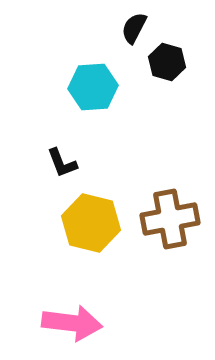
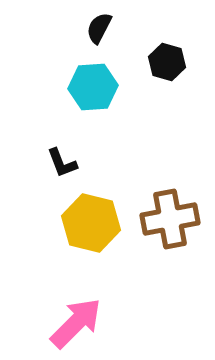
black semicircle: moved 35 px left
pink arrow: moved 4 px right; rotated 52 degrees counterclockwise
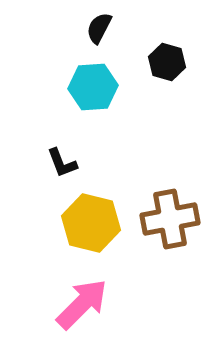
pink arrow: moved 6 px right, 19 px up
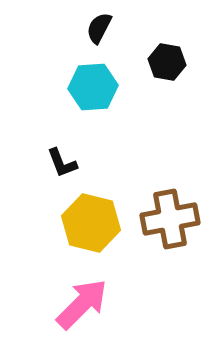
black hexagon: rotated 6 degrees counterclockwise
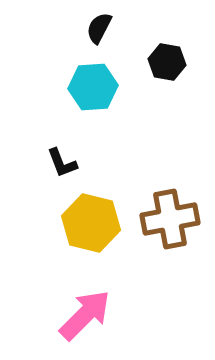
pink arrow: moved 3 px right, 11 px down
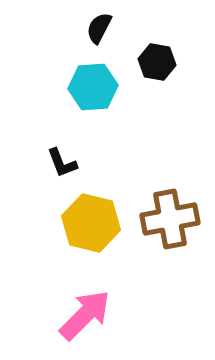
black hexagon: moved 10 px left
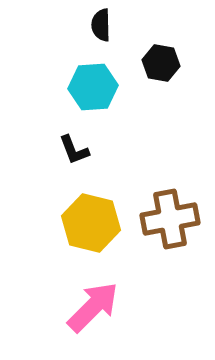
black semicircle: moved 2 px right, 3 px up; rotated 28 degrees counterclockwise
black hexagon: moved 4 px right, 1 px down
black L-shape: moved 12 px right, 13 px up
pink arrow: moved 8 px right, 8 px up
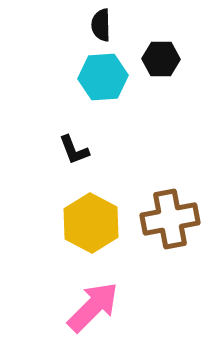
black hexagon: moved 4 px up; rotated 9 degrees counterclockwise
cyan hexagon: moved 10 px right, 10 px up
yellow hexagon: rotated 14 degrees clockwise
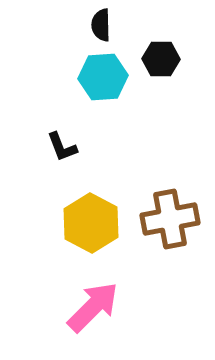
black L-shape: moved 12 px left, 3 px up
